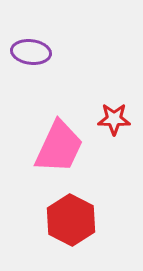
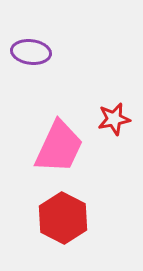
red star: rotated 12 degrees counterclockwise
red hexagon: moved 8 px left, 2 px up
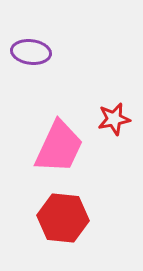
red hexagon: rotated 21 degrees counterclockwise
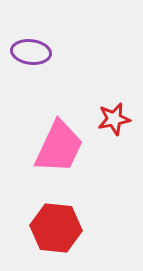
red hexagon: moved 7 px left, 10 px down
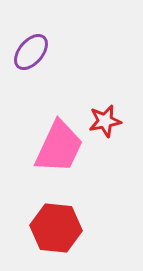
purple ellipse: rotated 57 degrees counterclockwise
red star: moved 9 px left, 2 px down
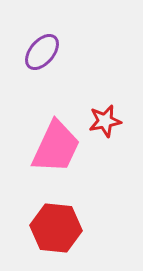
purple ellipse: moved 11 px right
pink trapezoid: moved 3 px left
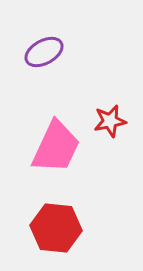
purple ellipse: moved 2 px right; rotated 21 degrees clockwise
red star: moved 5 px right
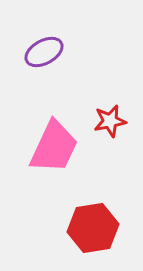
pink trapezoid: moved 2 px left
red hexagon: moved 37 px right; rotated 15 degrees counterclockwise
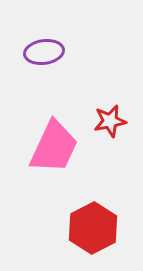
purple ellipse: rotated 21 degrees clockwise
red hexagon: rotated 18 degrees counterclockwise
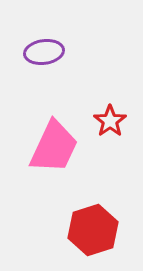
red star: rotated 24 degrees counterclockwise
red hexagon: moved 2 px down; rotated 9 degrees clockwise
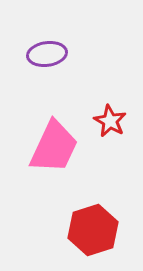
purple ellipse: moved 3 px right, 2 px down
red star: rotated 8 degrees counterclockwise
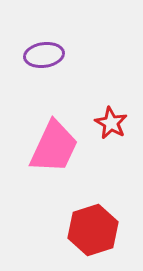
purple ellipse: moved 3 px left, 1 px down
red star: moved 1 px right, 2 px down
